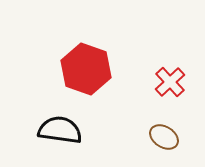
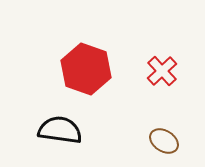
red cross: moved 8 px left, 11 px up
brown ellipse: moved 4 px down
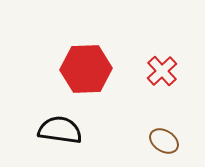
red hexagon: rotated 21 degrees counterclockwise
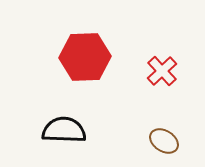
red hexagon: moved 1 px left, 12 px up
black semicircle: moved 4 px right; rotated 6 degrees counterclockwise
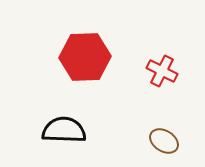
red cross: rotated 20 degrees counterclockwise
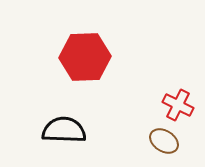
red cross: moved 16 px right, 34 px down
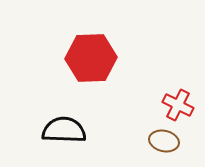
red hexagon: moved 6 px right, 1 px down
brown ellipse: rotated 20 degrees counterclockwise
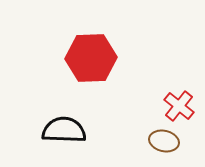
red cross: moved 1 px right, 1 px down; rotated 12 degrees clockwise
